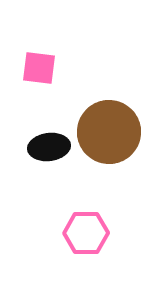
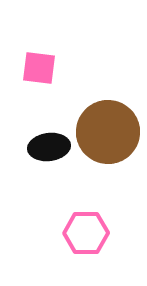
brown circle: moved 1 px left
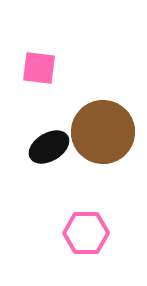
brown circle: moved 5 px left
black ellipse: rotated 24 degrees counterclockwise
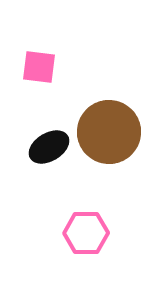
pink square: moved 1 px up
brown circle: moved 6 px right
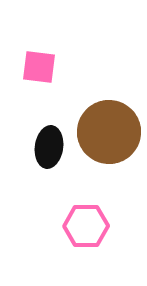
black ellipse: rotated 51 degrees counterclockwise
pink hexagon: moved 7 px up
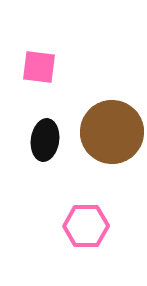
brown circle: moved 3 px right
black ellipse: moved 4 px left, 7 px up
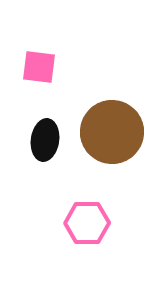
pink hexagon: moved 1 px right, 3 px up
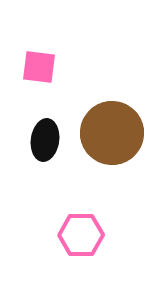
brown circle: moved 1 px down
pink hexagon: moved 6 px left, 12 px down
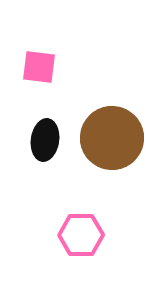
brown circle: moved 5 px down
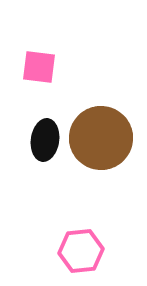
brown circle: moved 11 px left
pink hexagon: moved 16 px down; rotated 6 degrees counterclockwise
